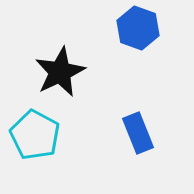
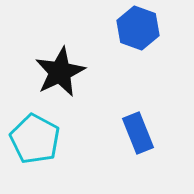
cyan pentagon: moved 4 px down
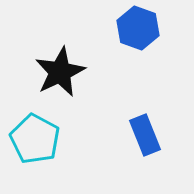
blue rectangle: moved 7 px right, 2 px down
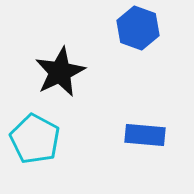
blue rectangle: rotated 63 degrees counterclockwise
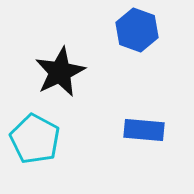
blue hexagon: moved 1 px left, 2 px down
blue rectangle: moved 1 px left, 5 px up
